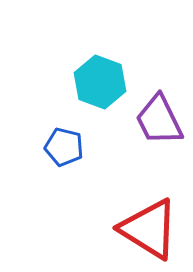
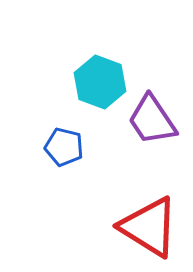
purple trapezoid: moved 7 px left; rotated 8 degrees counterclockwise
red triangle: moved 2 px up
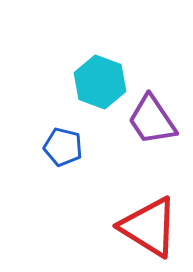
blue pentagon: moved 1 px left
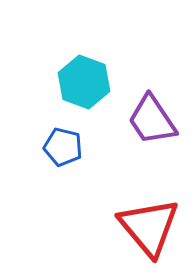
cyan hexagon: moved 16 px left
red triangle: rotated 18 degrees clockwise
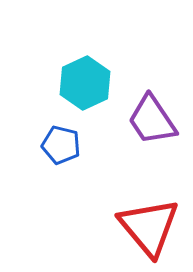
cyan hexagon: moved 1 px right, 1 px down; rotated 15 degrees clockwise
blue pentagon: moved 2 px left, 2 px up
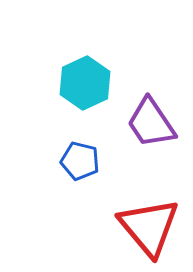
purple trapezoid: moved 1 px left, 3 px down
blue pentagon: moved 19 px right, 16 px down
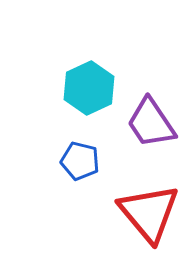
cyan hexagon: moved 4 px right, 5 px down
red triangle: moved 14 px up
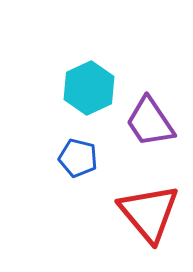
purple trapezoid: moved 1 px left, 1 px up
blue pentagon: moved 2 px left, 3 px up
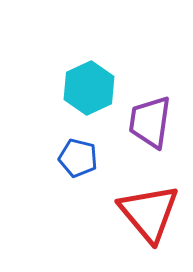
purple trapezoid: rotated 42 degrees clockwise
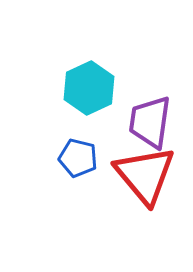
red triangle: moved 4 px left, 38 px up
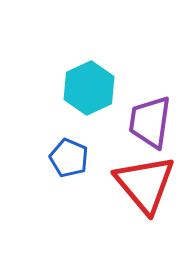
blue pentagon: moved 9 px left; rotated 9 degrees clockwise
red triangle: moved 9 px down
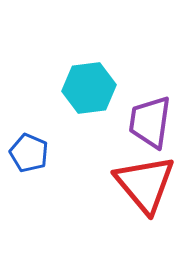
cyan hexagon: rotated 18 degrees clockwise
blue pentagon: moved 40 px left, 5 px up
